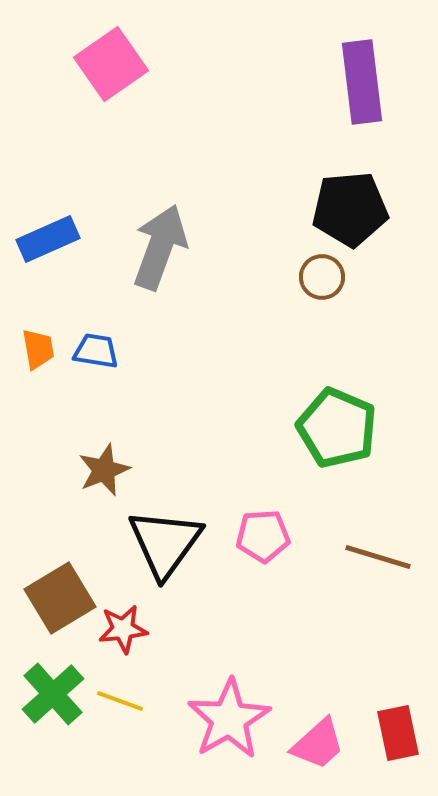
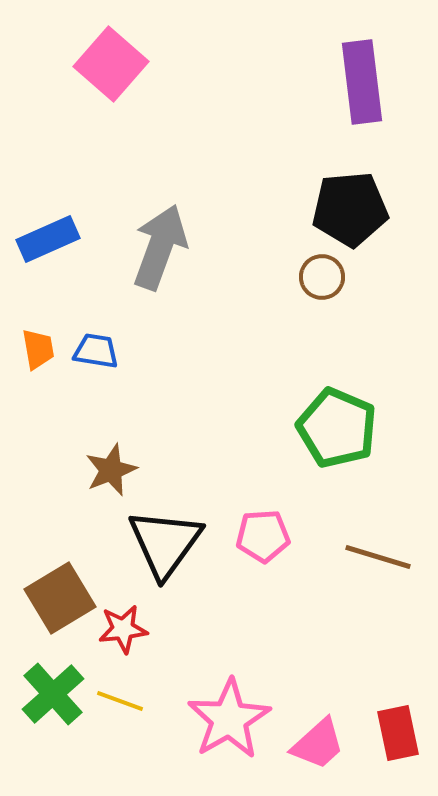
pink square: rotated 14 degrees counterclockwise
brown star: moved 7 px right
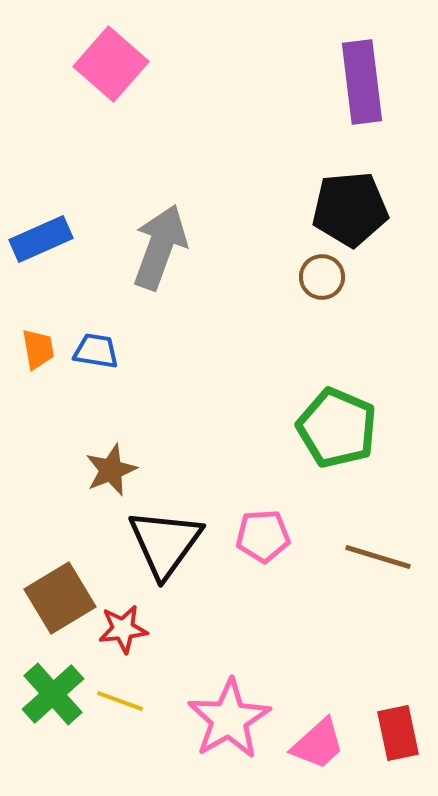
blue rectangle: moved 7 px left
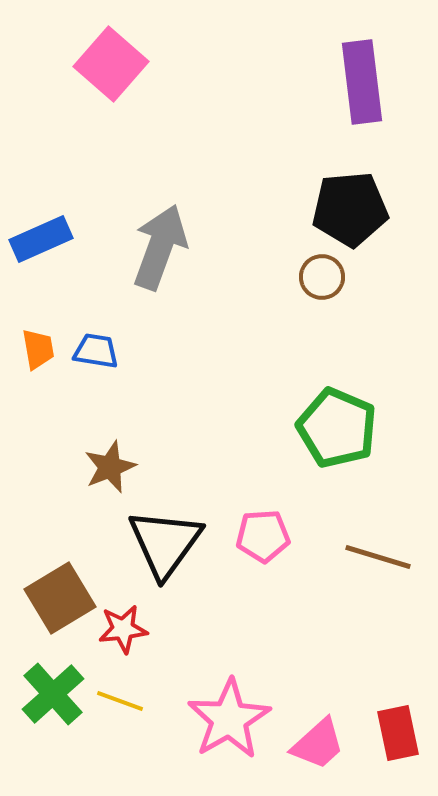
brown star: moved 1 px left, 3 px up
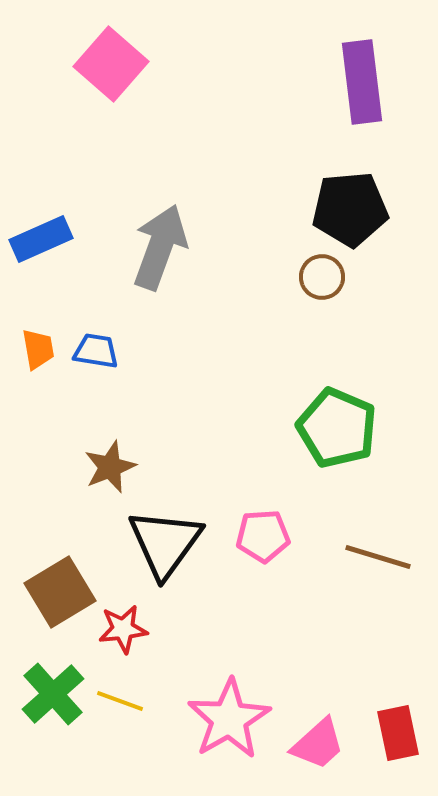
brown square: moved 6 px up
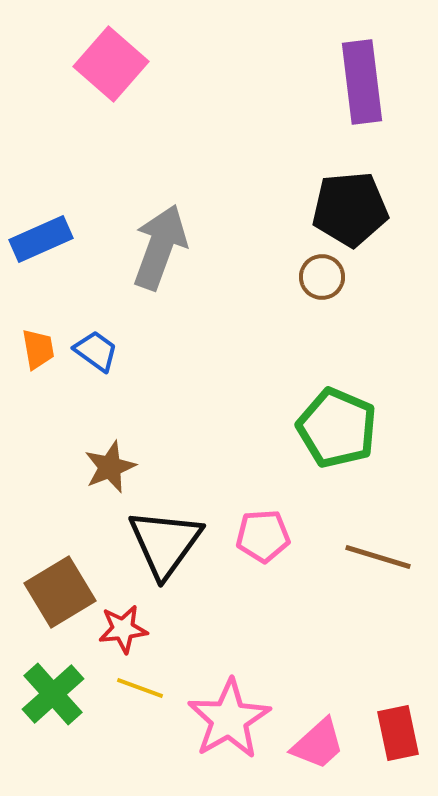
blue trapezoid: rotated 27 degrees clockwise
yellow line: moved 20 px right, 13 px up
